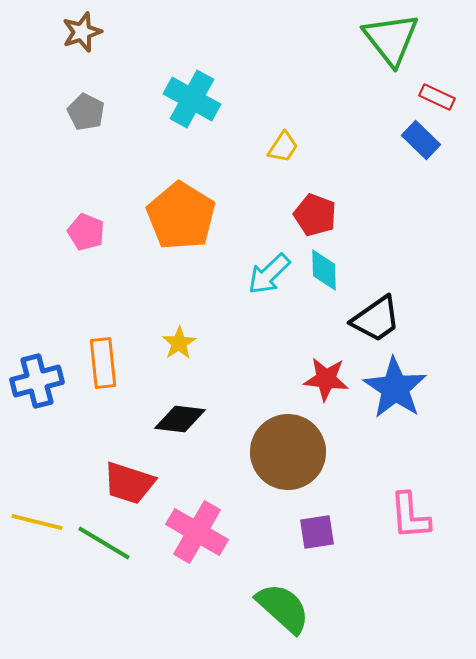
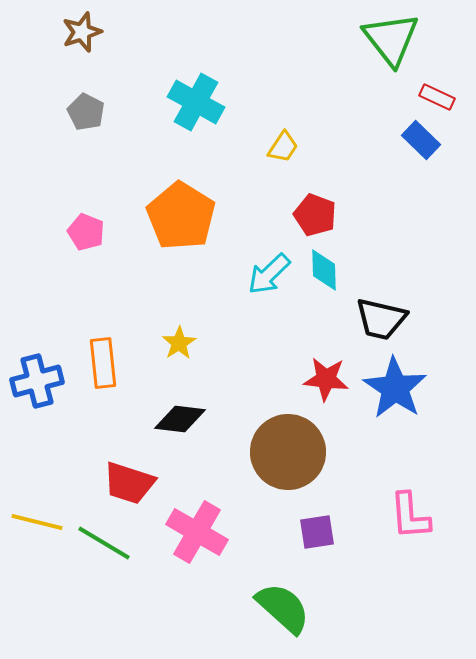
cyan cross: moved 4 px right, 3 px down
black trapezoid: moved 5 px right; rotated 48 degrees clockwise
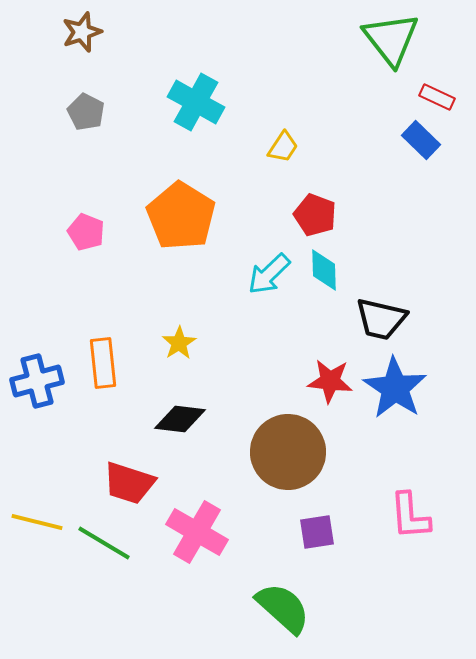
red star: moved 4 px right, 2 px down
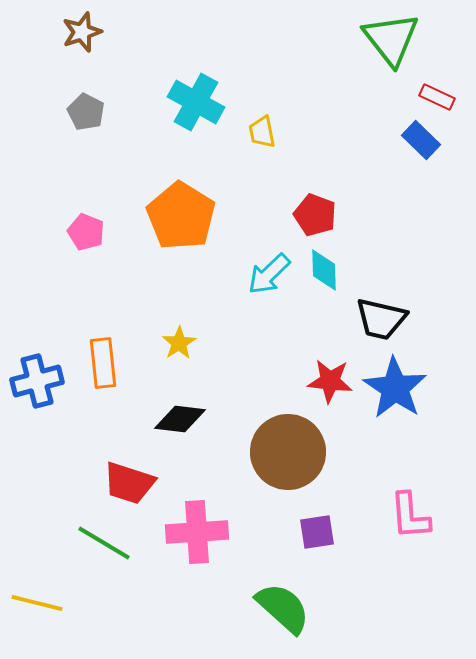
yellow trapezoid: moved 21 px left, 15 px up; rotated 136 degrees clockwise
yellow line: moved 81 px down
pink cross: rotated 34 degrees counterclockwise
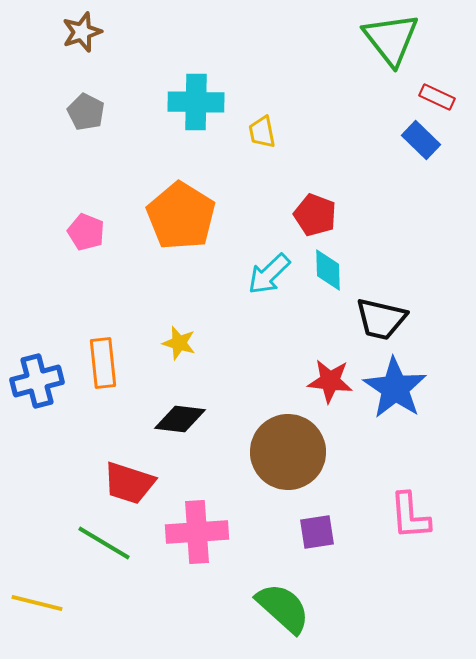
cyan cross: rotated 28 degrees counterclockwise
cyan diamond: moved 4 px right
yellow star: rotated 24 degrees counterclockwise
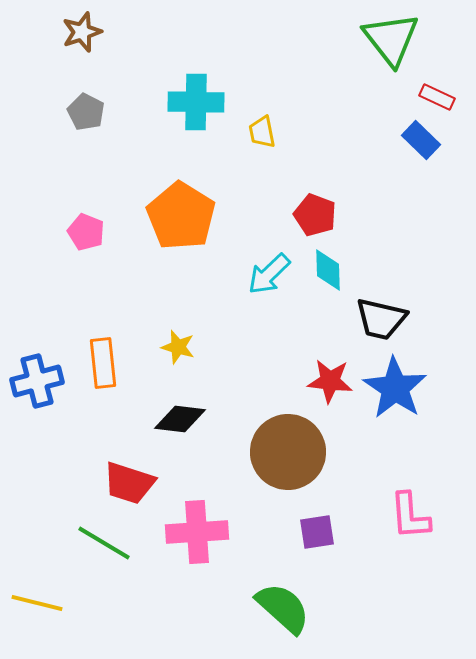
yellow star: moved 1 px left, 4 px down
